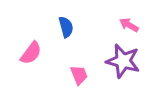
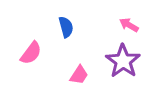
purple star: rotated 20 degrees clockwise
pink trapezoid: rotated 55 degrees clockwise
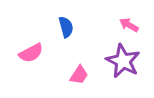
pink semicircle: rotated 25 degrees clockwise
purple star: rotated 8 degrees counterclockwise
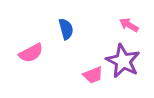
blue semicircle: moved 2 px down
pink trapezoid: moved 14 px right; rotated 35 degrees clockwise
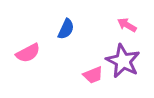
pink arrow: moved 2 px left
blue semicircle: rotated 40 degrees clockwise
pink semicircle: moved 3 px left
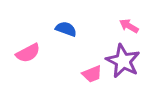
pink arrow: moved 2 px right, 1 px down
blue semicircle: rotated 95 degrees counterclockwise
pink trapezoid: moved 1 px left, 1 px up
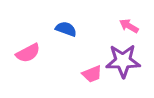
purple star: rotated 28 degrees counterclockwise
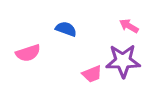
pink semicircle: rotated 10 degrees clockwise
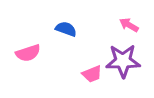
pink arrow: moved 1 px up
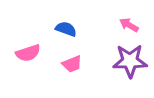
purple star: moved 7 px right
pink trapezoid: moved 20 px left, 10 px up
